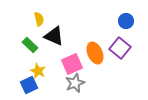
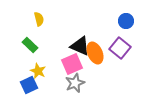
black triangle: moved 26 px right, 10 px down
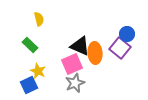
blue circle: moved 1 px right, 13 px down
orange ellipse: rotated 20 degrees clockwise
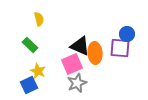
purple square: rotated 35 degrees counterclockwise
gray star: moved 2 px right
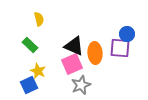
black triangle: moved 6 px left
gray star: moved 4 px right, 2 px down
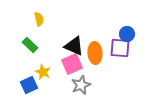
yellow star: moved 5 px right, 1 px down
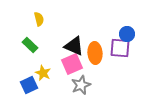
yellow star: moved 1 px down
